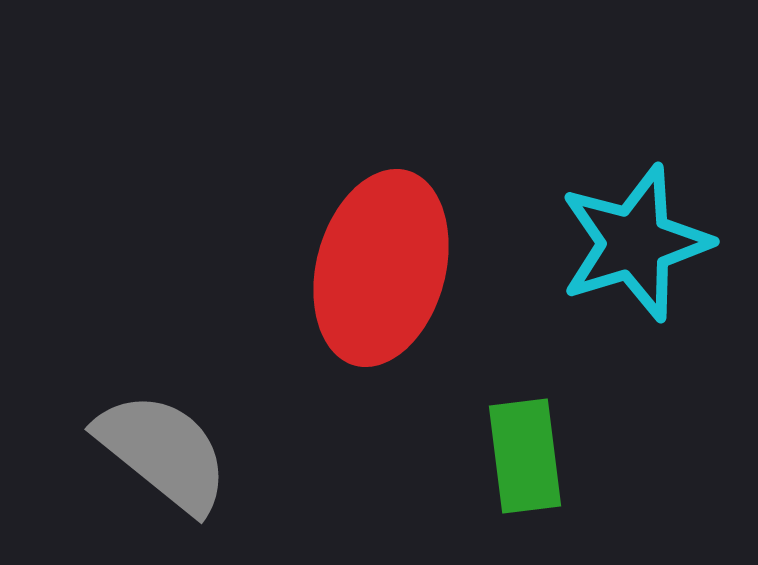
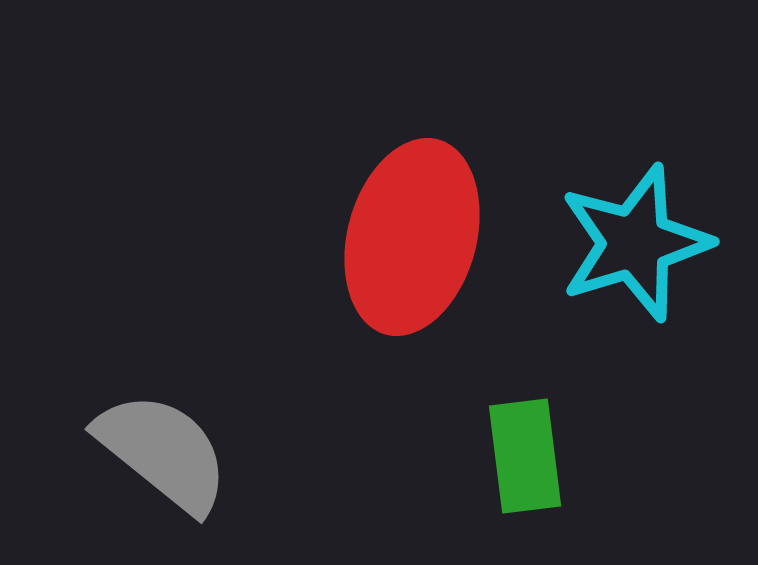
red ellipse: moved 31 px right, 31 px up
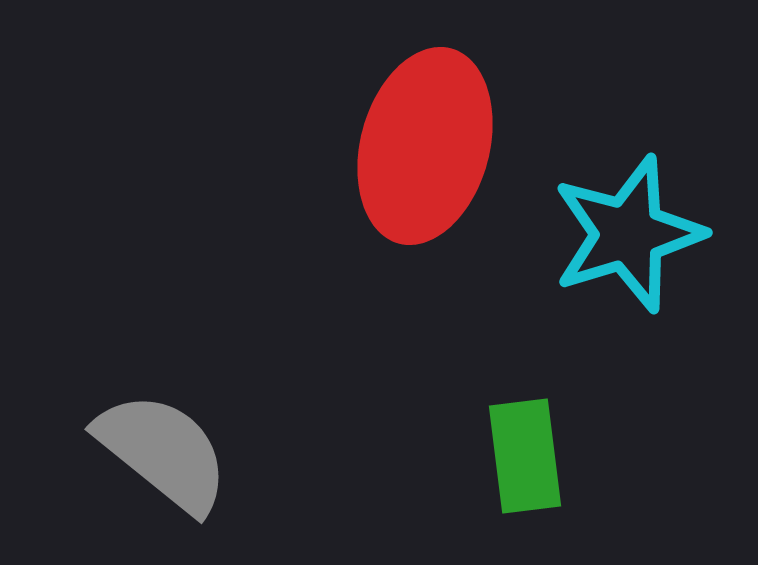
red ellipse: moved 13 px right, 91 px up
cyan star: moved 7 px left, 9 px up
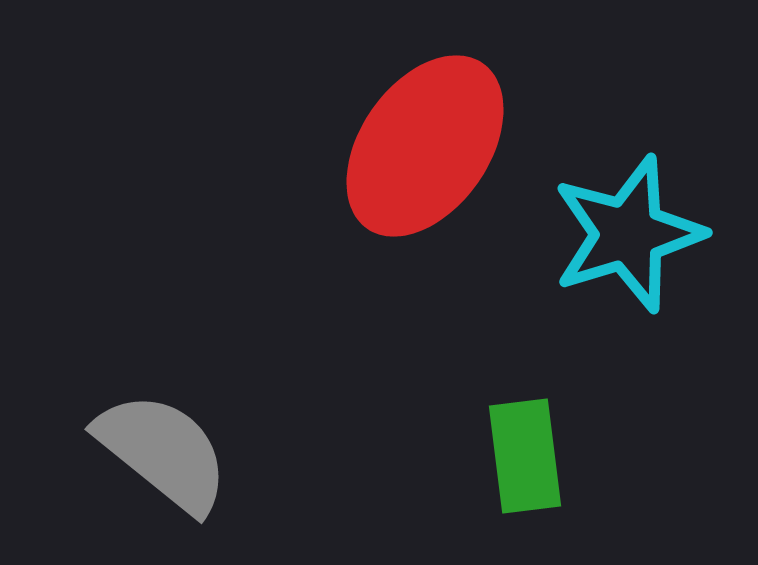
red ellipse: rotated 20 degrees clockwise
